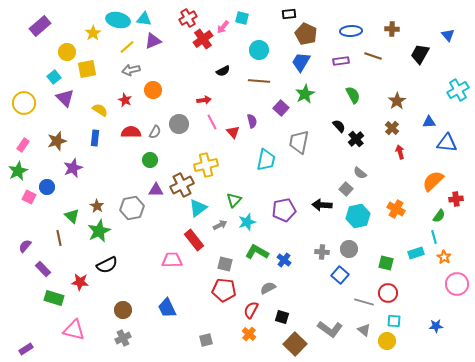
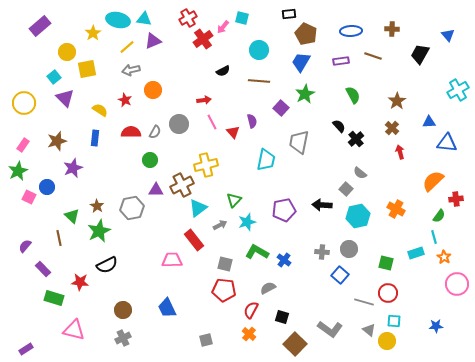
gray triangle at (364, 330): moved 5 px right
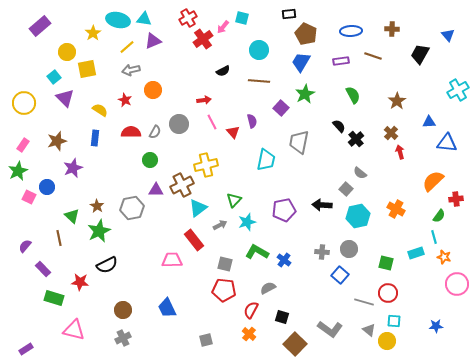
brown cross at (392, 128): moved 1 px left, 5 px down
orange star at (444, 257): rotated 16 degrees counterclockwise
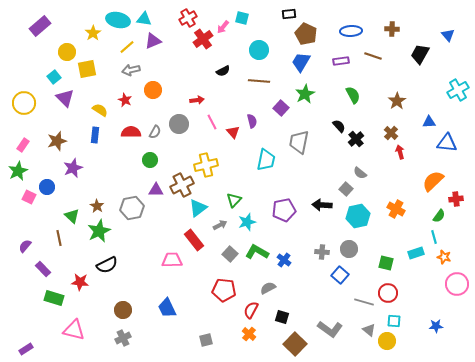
red arrow at (204, 100): moved 7 px left
blue rectangle at (95, 138): moved 3 px up
gray square at (225, 264): moved 5 px right, 10 px up; rotated 28 degrees clockwise
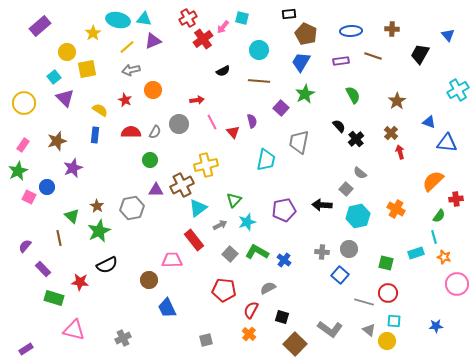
blue triangle at (429, 122): rotated 24 degrees clockwise
brown circle at (123, 310): moved 26 px right, 30 px up
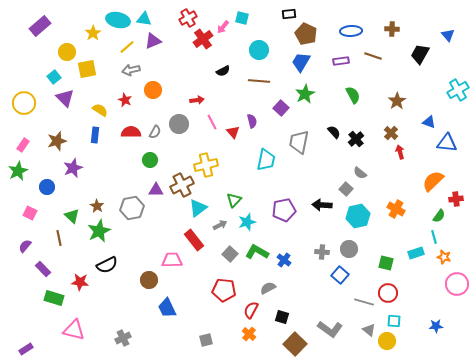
black semicircle at (339, 126): moved 5 px left, 6 px down
pink square at (29, 197): moved 1 px right, 16 px down
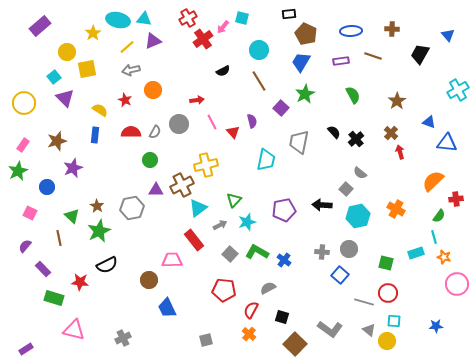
brown line at (259, 81): rotated 55 degrees clockwise
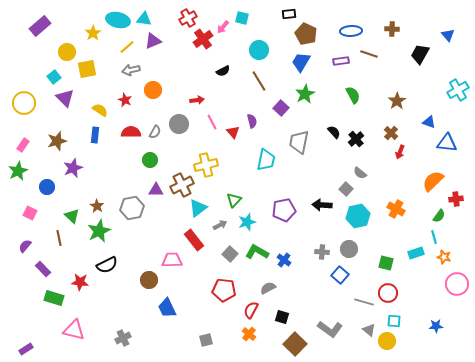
brown line at (373, 56): moved 4 px left, 2 px up
red arrow at (400, 152): rotated 144 degrees counterclockwise
